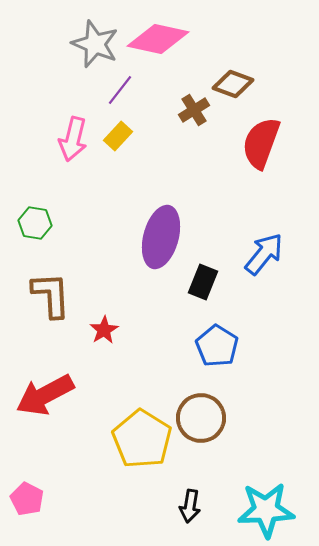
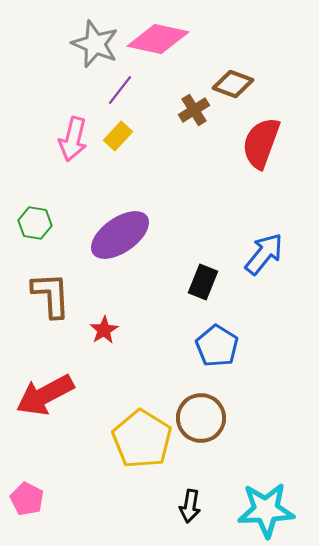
purple ellipse: moved 41 px left, 2 px up; rotated 40 degrees clockwise
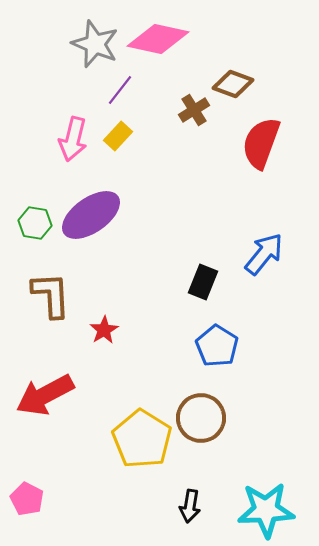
purple ellipse: moved 29 px left, 20 px up
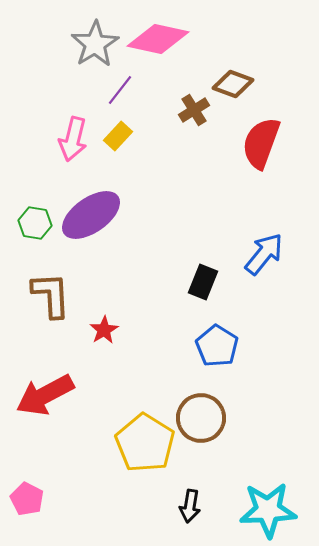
gray star: rotated 18 degrees clockwise
yellow pentagon: moved 3 px right, 4 px down
cyan star: moved 2 px right
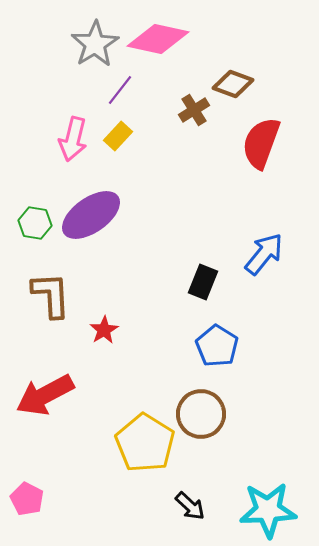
brown circle: moved 4 px up
black arrow: rotated 56 degrees counterclockwise
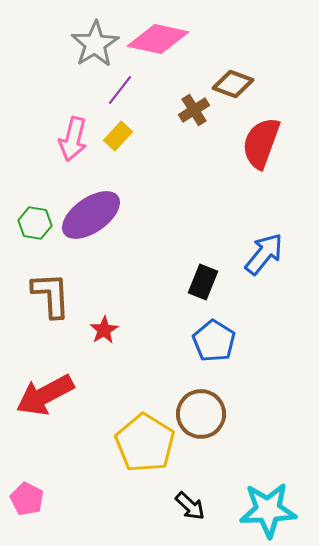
blue pentagon: moved 3 px left, 5 px up
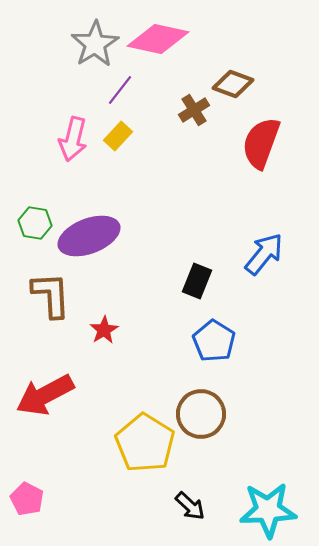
purple ellipse: moved 2 px left, 21 px down; rotated 14 degrees clockwise
black rectangle: moved 6 px left, 1 px up
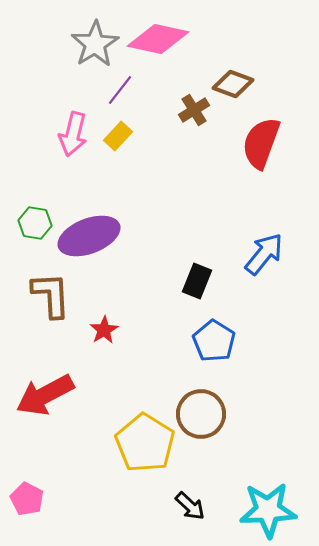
pink arrow: moved 5 px up
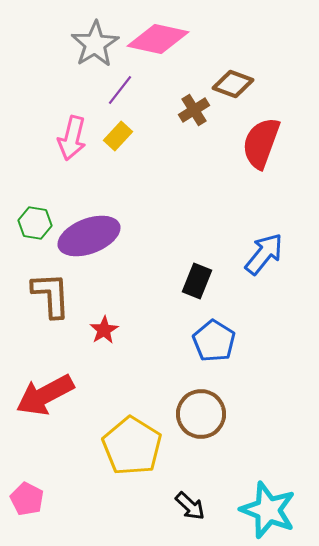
pink arrow: moved 1 px left, 4 px down
yellow pentagon: moved 13 px left, 3 px down
cyan star: rotated 24 degrees clockwise
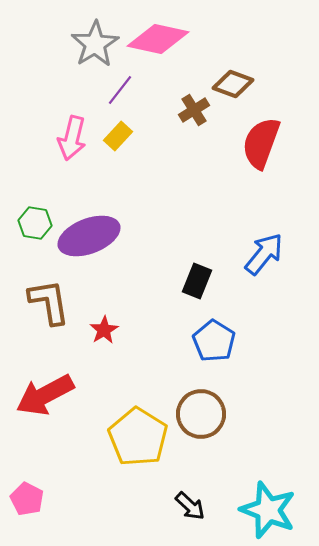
brown L-shape: moved 2 px left, 7 px down; rotated 6 degrees counterclockwise
yellow pentagon: moved 6 px right, 9 px up
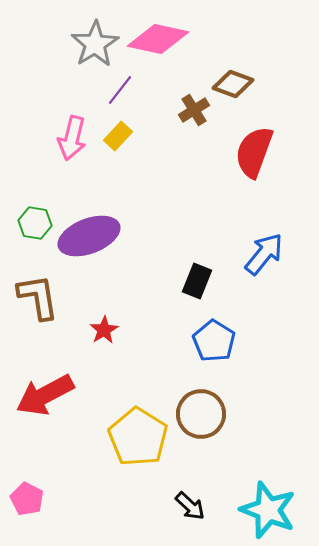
red semicircle: moved 7 px left, 9 px down
brown L-shape: moved 11 px left, 5 px up
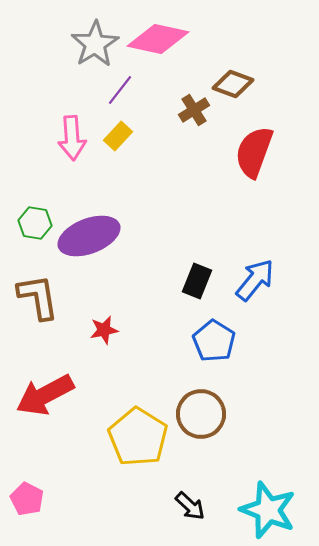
pink arrow: rotated 18 degrees counterclockwise
blue arrow: moved 9 px left, 26 px down
red star: rotated 20 degrees clockwise
